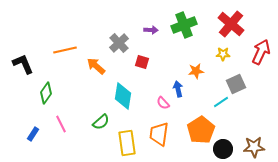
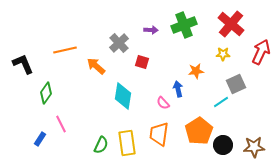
green semicircle: moved 23 px down; rotated 24 degrees counterclockwise
orange pentagon: moved 2 px left, 1 px down
blue rectangle: moved 7 px right, 5 px down
black circle: moved 4 px up
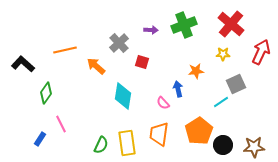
black L-shape: rotated 25 degrees counterclockwise
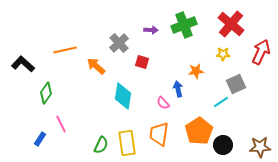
brown star: moved 6 px right
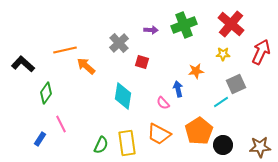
orange arrow: moved 10 px left
orange trapezoid: rotated 70 degrees counterclockwise
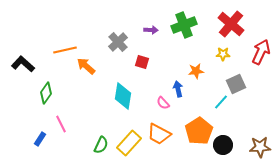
gray cross: moved 1 px left, 1 px up
cyan line: rotated 14 degrees counterclockwise
yellow rectangle: moved 2 px right; rotated 50 degrees clockwise
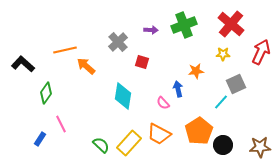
green semicircle: rotated 72 degrees counterclockwise
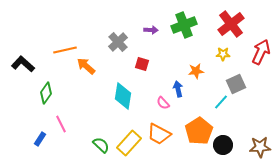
red cross: rotated 12 degrees clockwise
red square: moved 2 px down
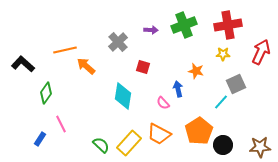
red cross: moved 3 px left, 1 px down; rotated 28 degrees clockwise
red square: moved 1 px right, 3 px down
orange star: rotated 21 degrees clockwise
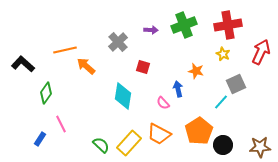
yellow star: rotated 24 degrees clockwise
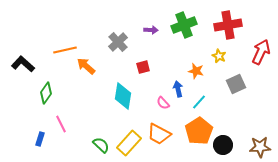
yellow star: moved 4 px left, 2 px down
red square: rotated 32 degrees counterclockwise
cyan line: moved 22 px left
blue rectangle: rotated 16 degrees counterclockwise
